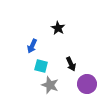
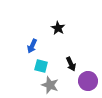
purple circle: moved 1 px right, 3 px up
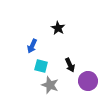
black arrow: moved 1 px left, 1 px down
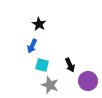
black star: moved 19 px left, 4 px up
cyan square: moved 1 px right, 1 px up
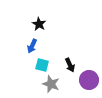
purple circle: moved 1 px right, 1 px up
gray star: moved 1 px right, 1 px up
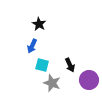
gray star: moved 1 px right, 1 px up
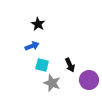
black star: moved 1 px left
blue arrow: rotated 136 degrees counterclockwise
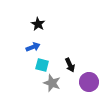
blue arrow: moved 1 px right, 1 px down
purple circle: moved 2 px down
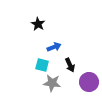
blue arrow: moved 21 px right
gray star: rotated 12 degrees counterclockwise
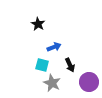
gray star: rotated 18 degrees clockwise
